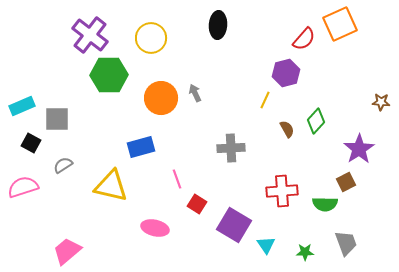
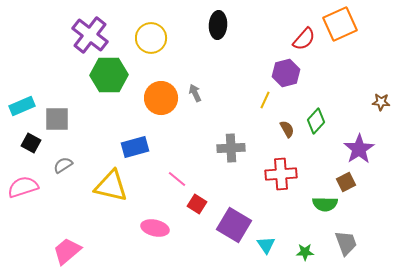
blue rectangle: moved 6 px left
pink line: rotated 30 degrees counterclockwise
red cross: moved 1 px left, 17 px up
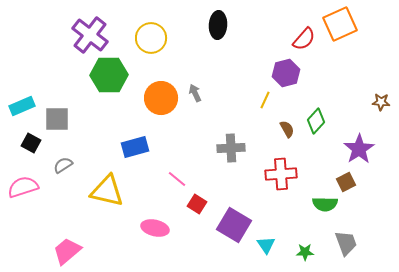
yellow triangle: moved 4 px left, 5 px down
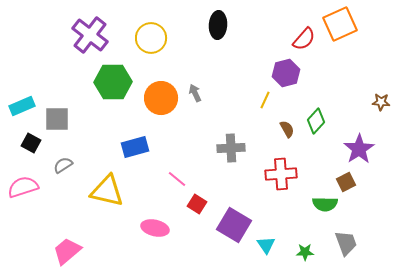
green hexagon: moved 4 px right, 7 px down
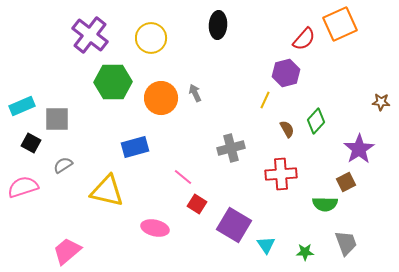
gray cross: rotated 12 degrees counterclockwise
pink line: moved 6 px right, 2 px up
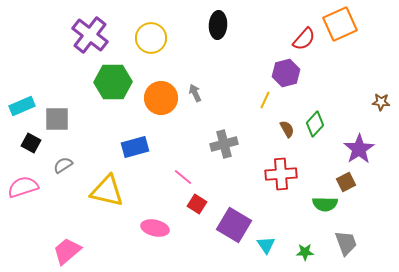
green diamond: moved 1 px left, 3 px down
gray cross: moved 7 px left, 4 px up
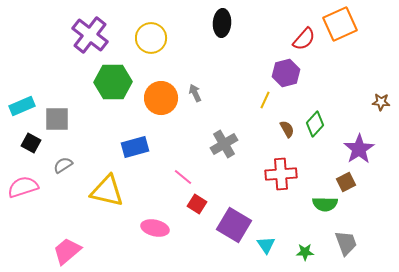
black ellipse: moved 4 px right, 2 px up
gray cross: rotated 16 degrees counterclockwise
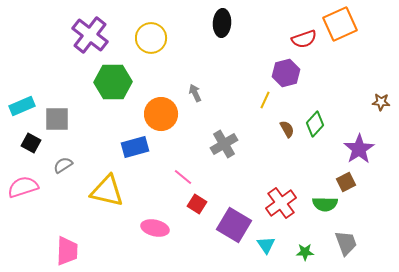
red semicircle: rotated 30 degrees clockwise
orange circle: moved 16 px down
red cross: moved 29 px down; rotated 32 degrees counterclockwise
pink trapezoid: rotated 132 degrees clockwise
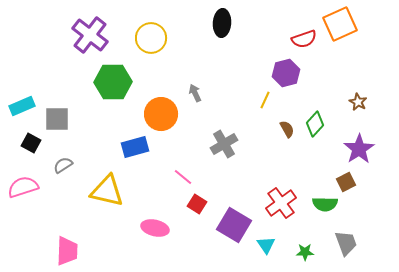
brown star: moved 23 px left; rotated 24 degrees clockwise
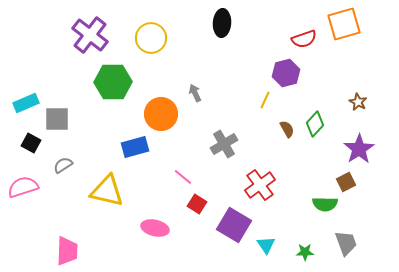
orange square: moved 4 px right; rotated 8 degrees clockwise
cyan rectangle: moved 4 px right, 3 px up
red cross: moved 21 px left, 18 px up
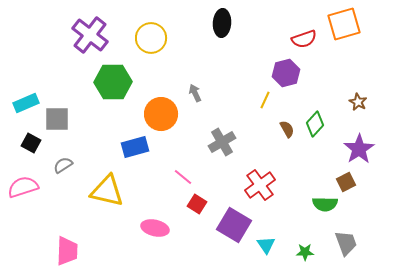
gray cross: moved 2 px left, 2 px up
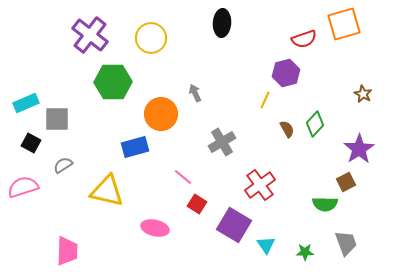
brown star: moved 5 px right, 8 px up
